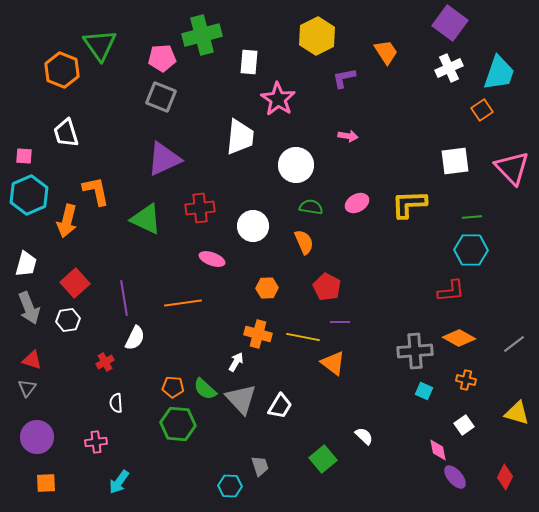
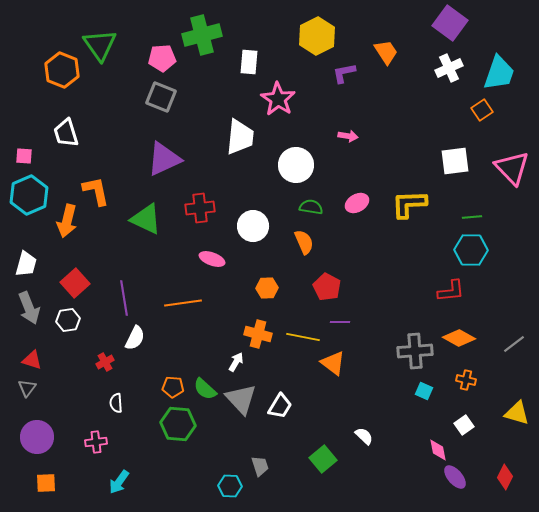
purple L-shape at (344, 78): moved 5 px up
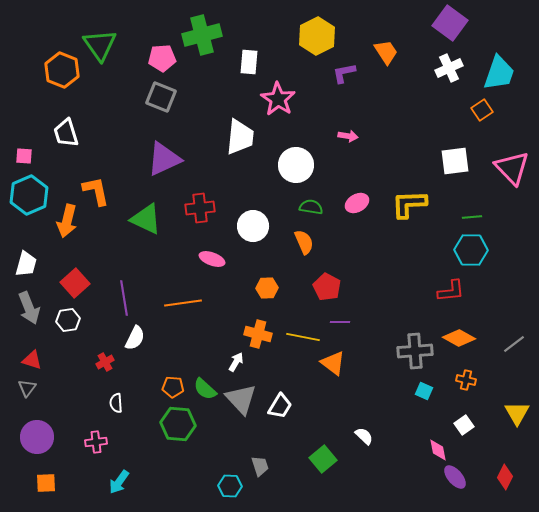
yellow triangle at (517, 413): rotated 44 degrees clockwise
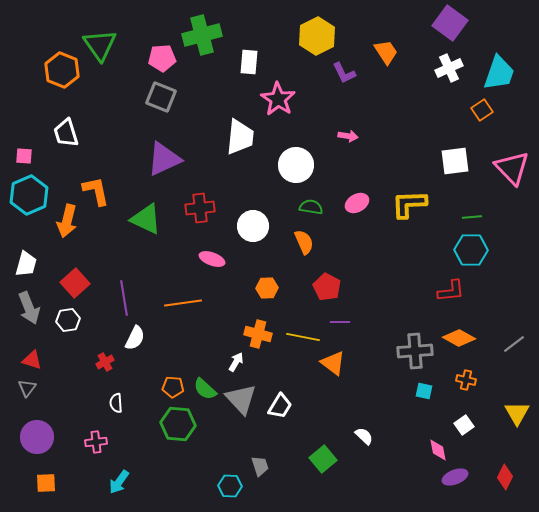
purple L-shape at (344, 73): rotated 105 degrees counterclockwise
cyan square at (424, 391): rotated 12 degrees counterclockwise
purple ellipse at (455, 477): rotated 70 degrees counterclockwise
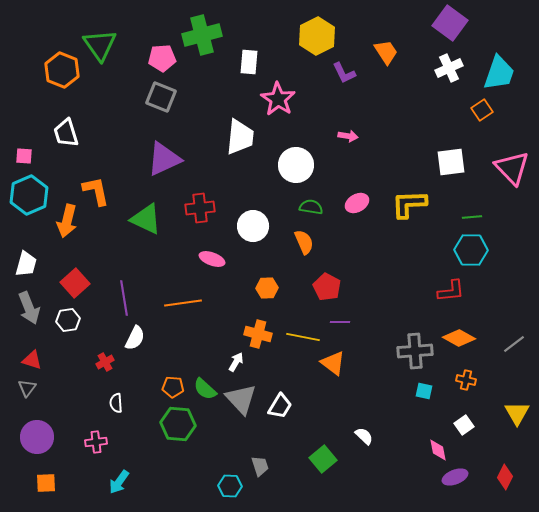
white square at (455, 161): moved 4 px left, 1 px down
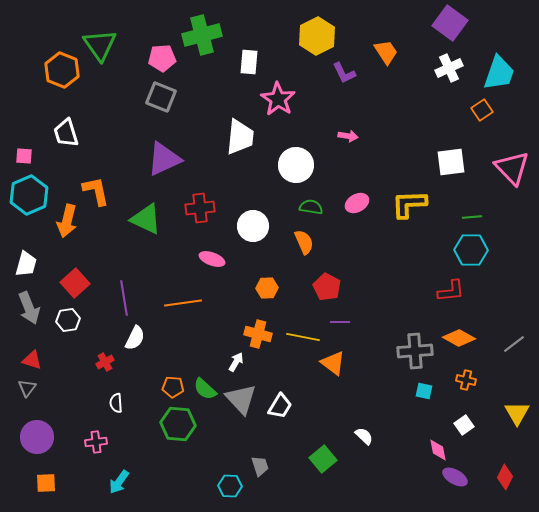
purple ellipse at (455, 477): rotated 50 degrees clockwise
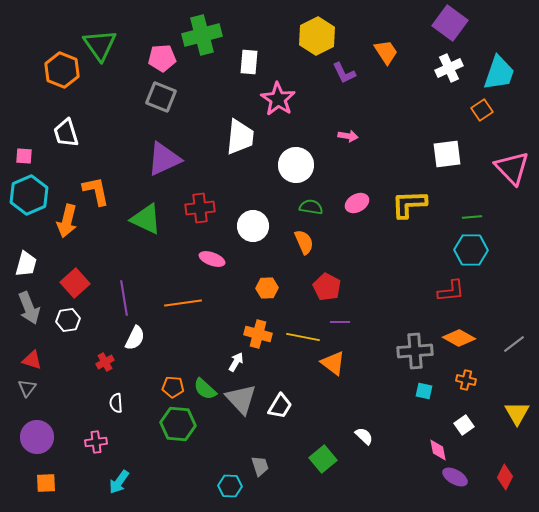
white square at (451, 162): moved 4 px left, 8 px up
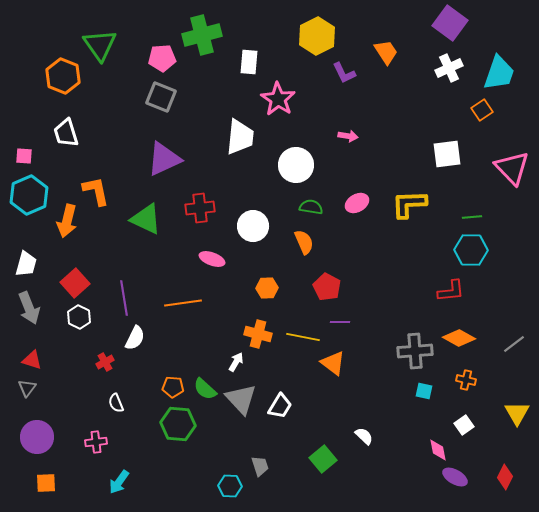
orange hexagon at (62, 70): moved 1 px right, 6 px down
white hexagon at (68, 320): moved 11 px right, 3 px up; rotated 25 degrees counterclockwise
white semicircle at (116, 403): rotated 18 degrees counterclockwise
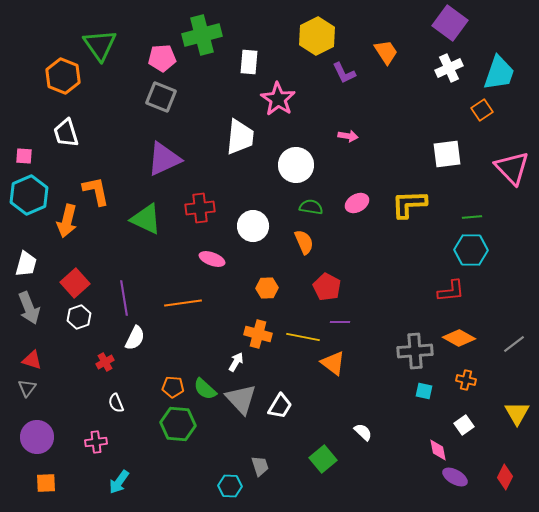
white hexagon at (79, 317): rotated 15 degrees clockwise
white semicircle at (364, 436): moved 1 px left, 4 px up
